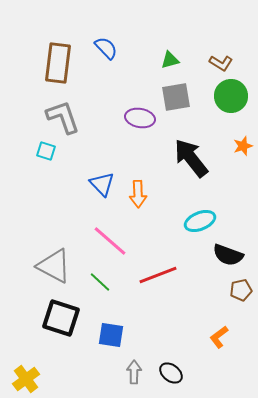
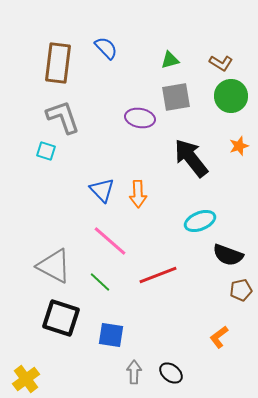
orange star: moved 4 px left
blue triangle: moved 6 px down
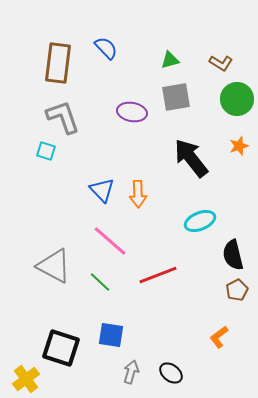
green circle: moved 6 px right, 3 px down
purple ellipse: moved 8 px left, 6 px up
black semicircle: moved 5 px right; rotated 56 degrees clockwise
brown pentagon: moved 4 px left; rotated 15 degrees counterclockwise
black square: moved 30 px down
gray arrow: moved 3 px left; rotated 15 degrees clockwise
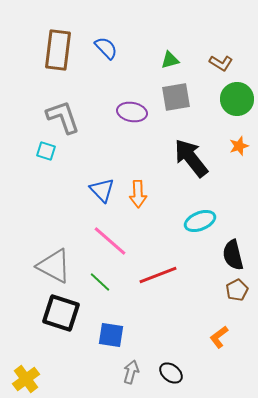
brown rectangle: moved 13 px up
black square: moved 35 px up
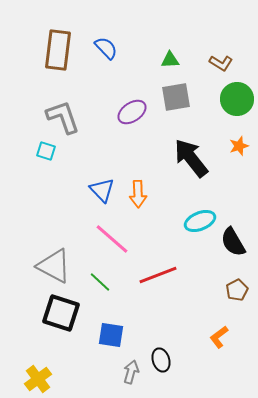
green triangle: rotated 12 degrees clockwise
purple ellipse: rotated 44 degrees counterclockwise
pink line: moved 2 px right, 2 px up
black semicircle: moved 13 px up; rotated 16 degrees counterclockwise
black ellipse: moved 10 px left, 13 px up; rotated 35 degrees clockwise
yellow cross: moved 12 px right
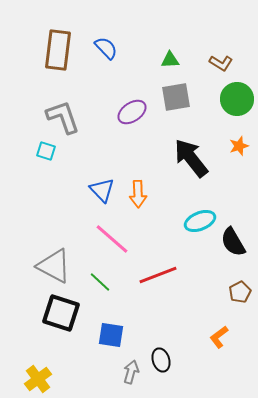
brown pentagon: moved 3 px right, 2 px down
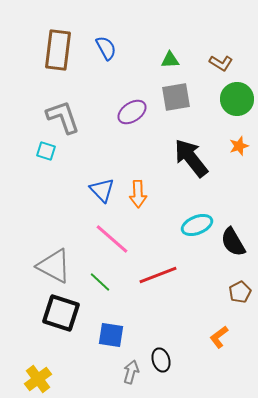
blue semicircle: rotated 15 degrees clockwise
cyan ellipse: moved 3 px left, 4 px down
